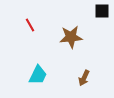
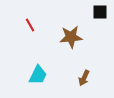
black square: moved 2 px left, 1 px down
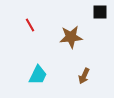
brown arrow: moved 2 px up
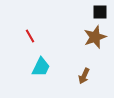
red line: moved 11 px down
brown star: moved 24 px right; rotated 15 degrees counterclockwise
cyan trapezoid: moved 3 px right, 8 px up
